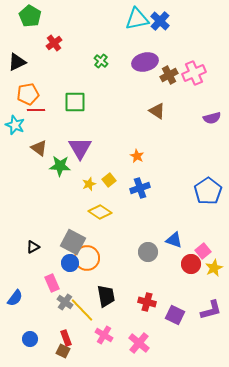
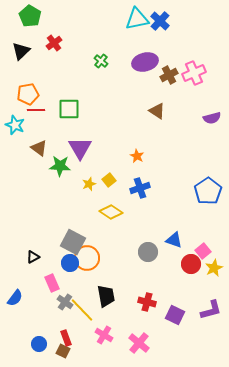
black triangle at (17, 62): moved 4 px right, 11 px up; rotated 18 degrees counterclockwise
green square at (75, 102): moved 6 px left, 7 px down
yellow diamond at (100, 212): moved 11 px right
black triangle at (33, 247): moved 10 px down
blue circle at (30, 339): moved 9 px right, 5 px down
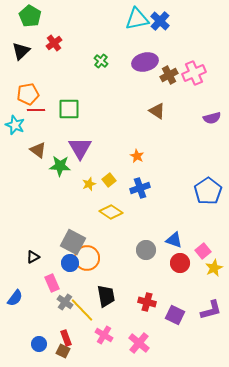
brown triangle at (39, 148): moved 1 px left, 2 px down
gray circle at (148, 252): moved 2 px left, 2 px up
red circle at (191, 264): moved 11 px left, 1 px up
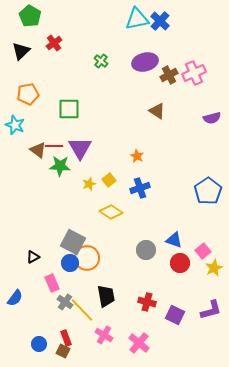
red line at (36, 110): moved 18 px right, 36 px down
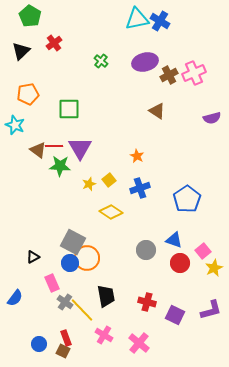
blue cross at (160, 21): rotated 12 degrees counterclockwise
blue pentagon at (208, 191): moved 21 px left, 8 px down
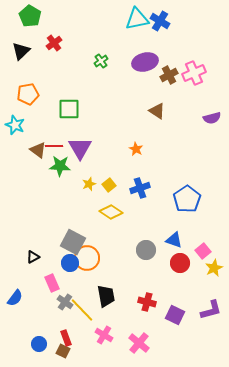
green cross at (101, 61): rotated 16 degrees clockwise
orange star at (137, 156): moved 1 px left, 7 px up
yellow square at (109, 180): moved 5 px down
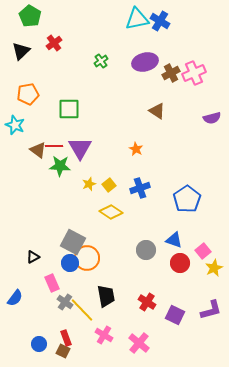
brown cross at (169, 75): moved 2 px right, 2 px up
red cross at (147, 302): rotated 18 degrees clockwise
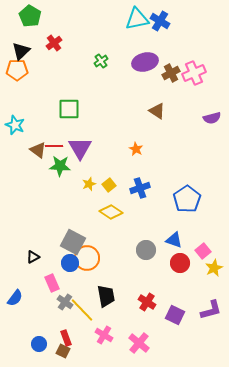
orange pentagon at (28, 94): moved 11 px left, 24 px up; rotated 10 degrees clockwise
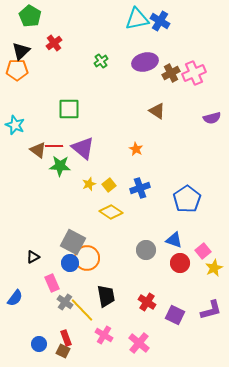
purple triangle at (80, 148): moved 3 px right; rotated 20 degrees counterclockwise
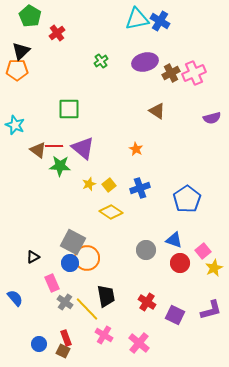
red cross at (54, 43): moved 3 px right, 10 px up
blue semicircle at (15, 298): rotated 78 degrees counterclockwise
yellow line at (82, 310): moved 5 px right, 1 px up
